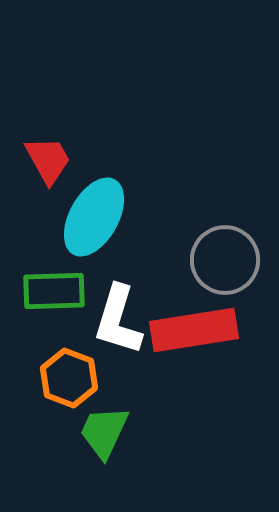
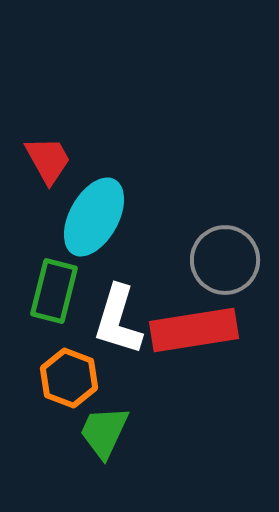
green rectangle: rotated 74 degrees counterclockwise
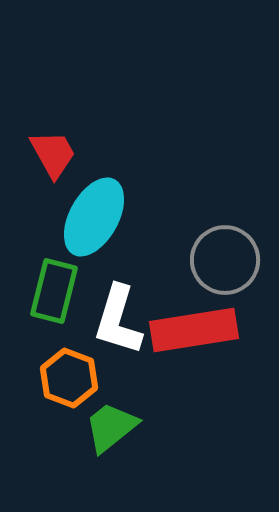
red trapezoid: moved 5 px right, 6 px up
green trapezoid: moved 7 px right, 5 px up; rotated 26 degrees clockwise
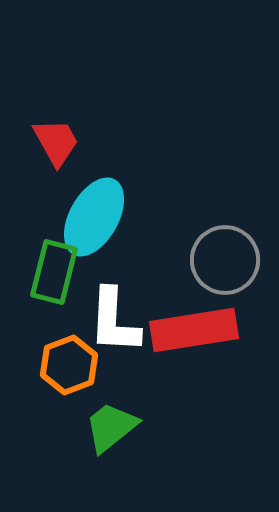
red trapezoid: moved 3 px right, 12 px up
green rectangle: moved 19 px up
white L-shape: moved 4 px left, 1 px down; rotated 14 degrees counterclockwise
orange hexagon: moved 13 px up; rotated 18 degrees clockwise
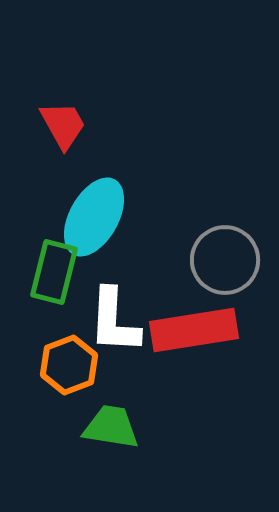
red trapezoid: moved 7 px right, 17 px up
green trapezoid: rotated 48 degrees clockwise
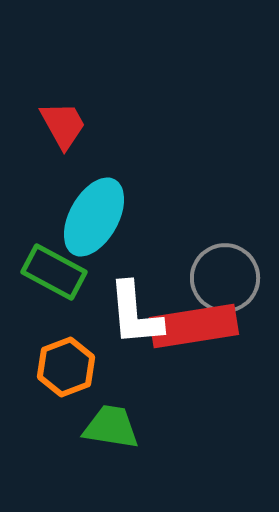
gray circle: moved 18 px down
green rectangle: rotated 76 degrees counterclockwise
white L-shape: moved 21 px right, 7 px up; rotated 8 degrees counterclockwise
red rectangle: moved 4 px up
orange hexagon: moved 3 px left, 2 px down
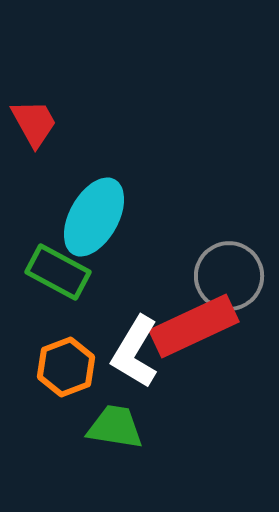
red trapezoid: moved 29 px left, 2 px up
green rectangle: moved 4 px right
gray circle: moved 4 px right, 2 px up
white L-shape: moved 38 px down; rotated 36 degrees clockwise
red rectangle: rotated 16 degrees counterclockwise
green trapezoid: moved 4 px right
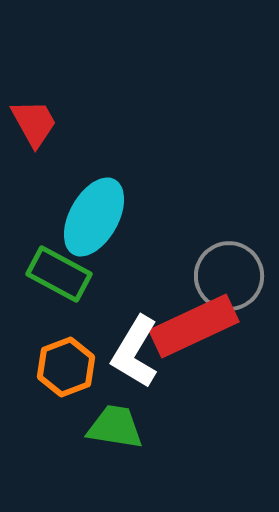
green rectangle: moved 1 px right, 2 px down
